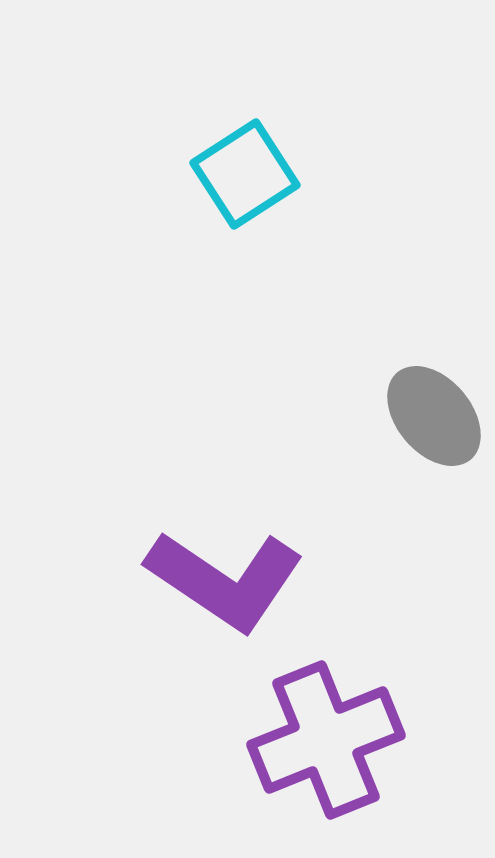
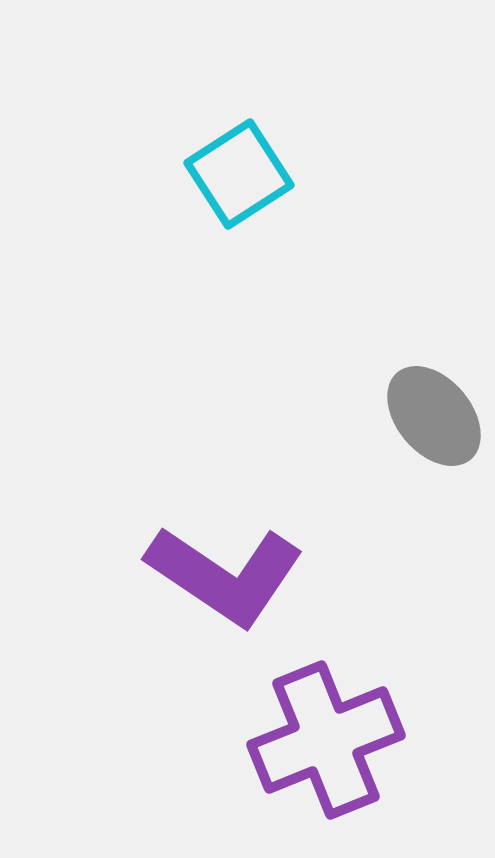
cyan square: moved 6 px left
purple L-shape: moved 5 px up
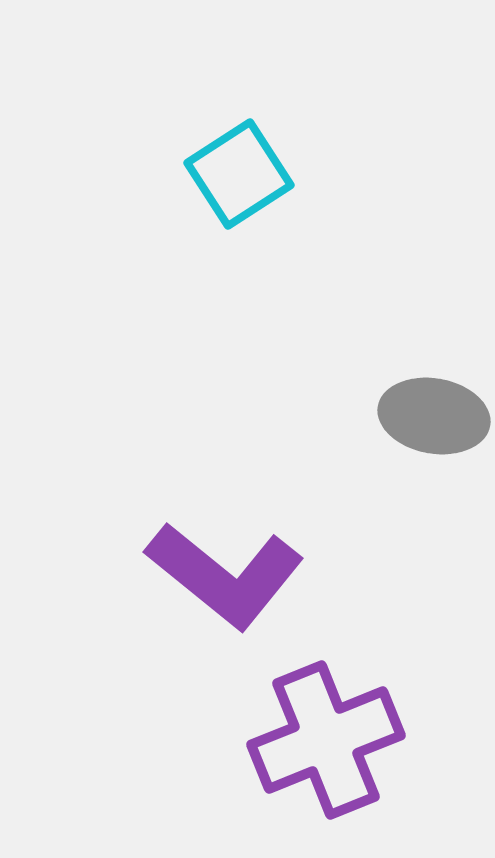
gray ellipse: rotated 40 degrees counterclockwise
purple L-shape: rotated 5 degrees clockwise
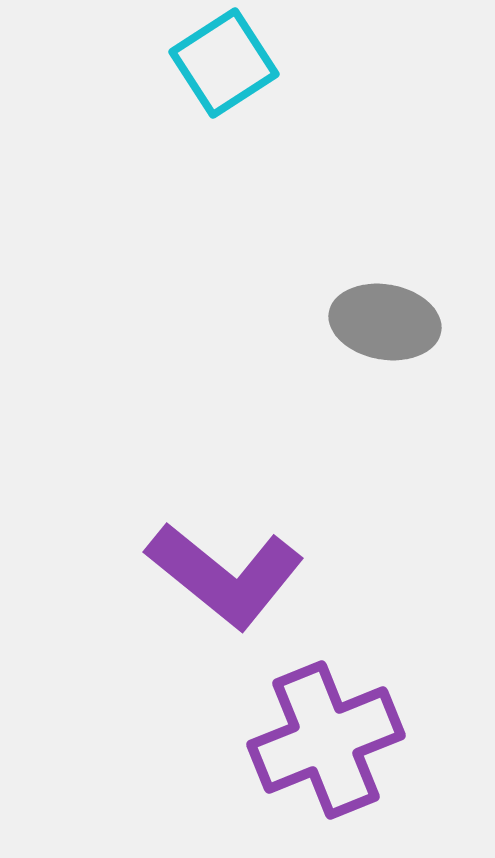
cyan square: moved 15 px left, 111 px up
gray ellipse: moved 49 px left, 94 px up
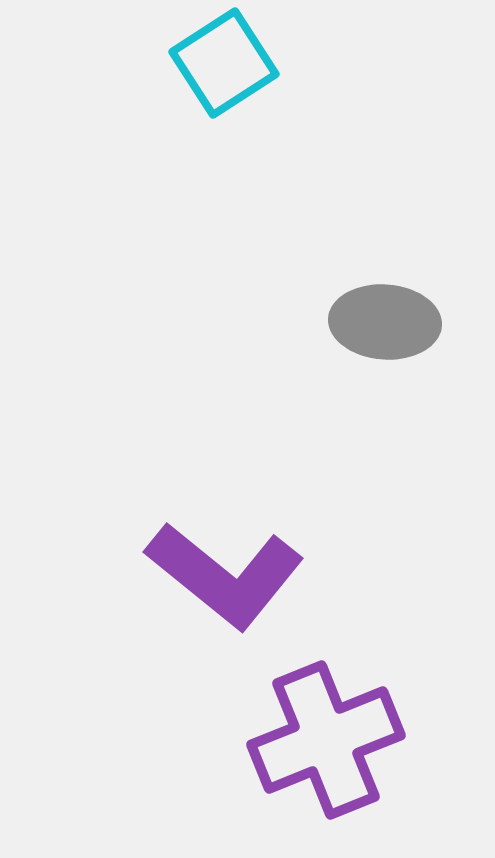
gray ellipse: rotated 6 degrees counterclockwise
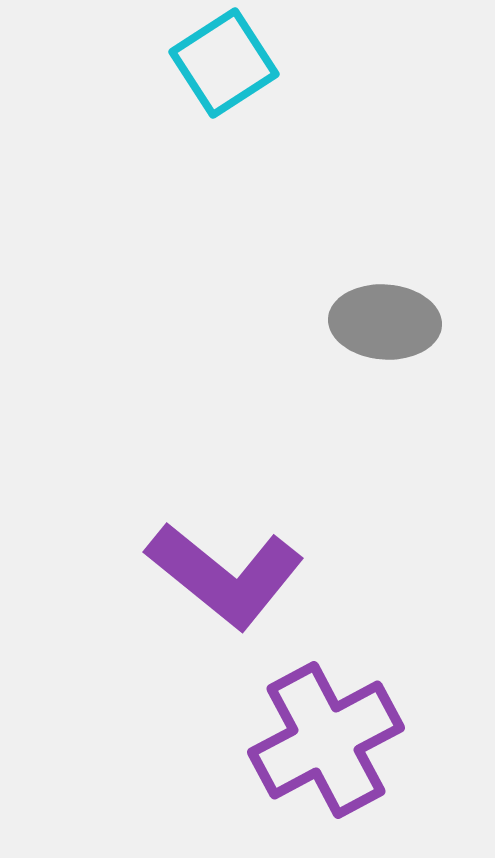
purple cross: rotated 6 degrees counterclockwise
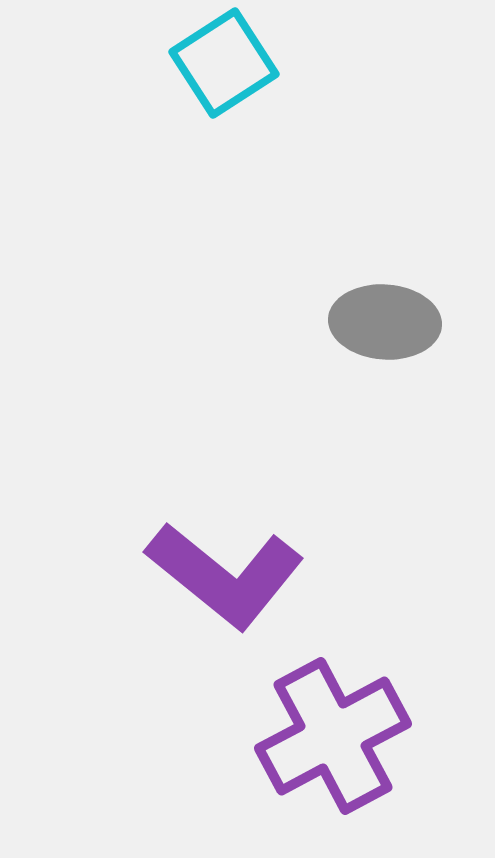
purple cross: moved 7 px right, 4 px up
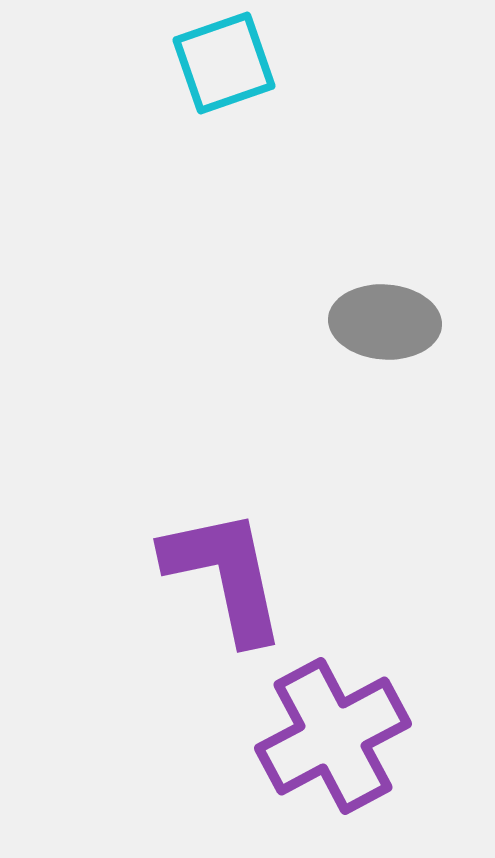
cyan square: rotated 14 degrees clockwise
purple L-shape: rotated 141 degrees counterclockwise
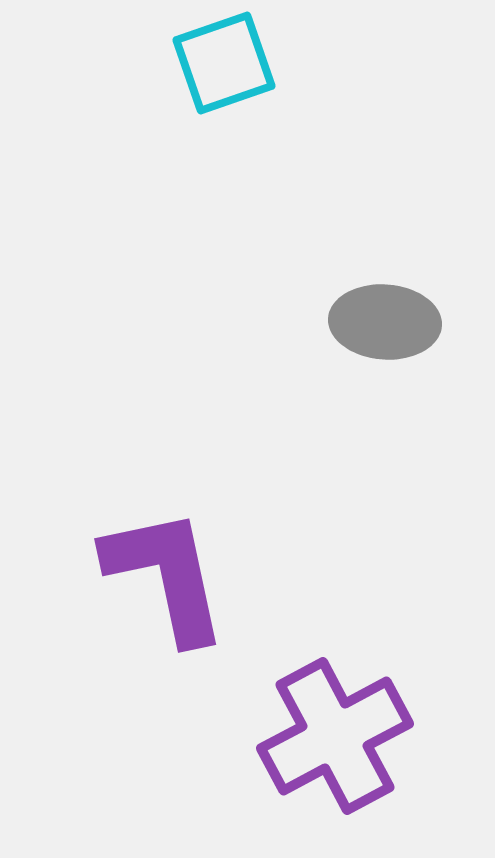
purple L-shape: moved 59 px left
purple cross: moved 2 px right
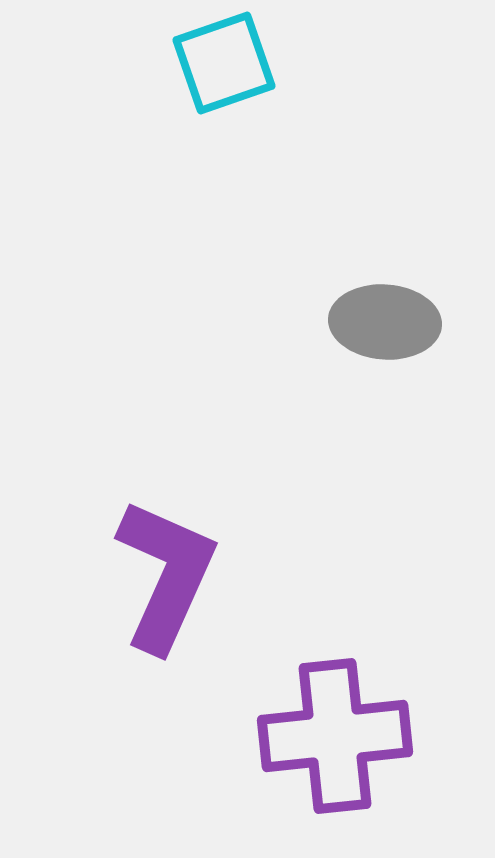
purple L-shape: rotated 36 degrees clockwise
purple cross: rotated 22 degrees clockwise
